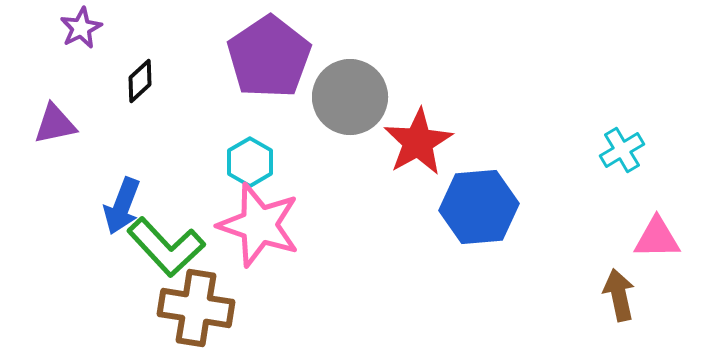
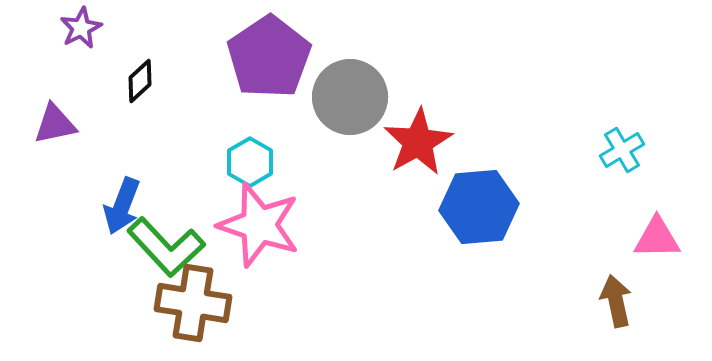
brown arrow: moved 3 px left, 6 px down
brown cross: moved 3 px left, 5 px up
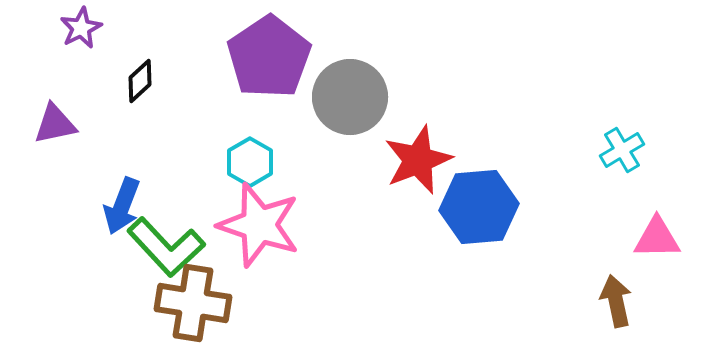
red star: moved 18 px down; rotated 8 degrees clockwise
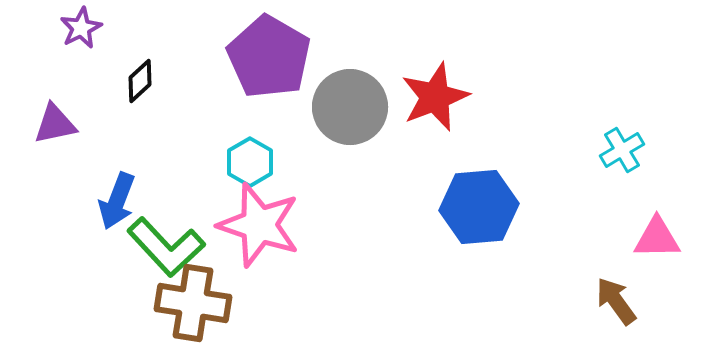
purple pentagon: rotated 8 degrees counterclockwise
gray circle: moved 10 px down
red star: moved 17 px right, 63 px up
blue arrow: moved 5 px left, 5 px up
brown arrow: rotated 24 degrees counterclockwise
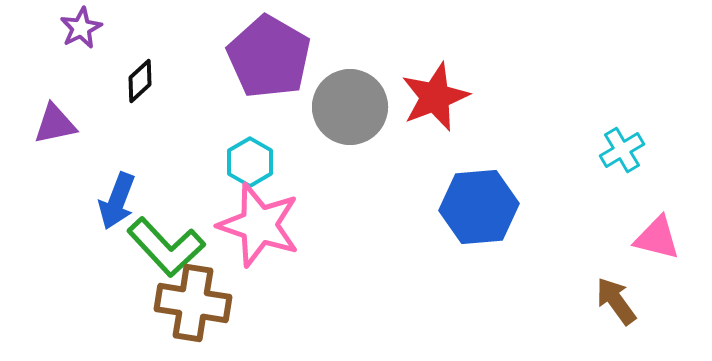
pink triangle: rotated 15 degrees clockwise
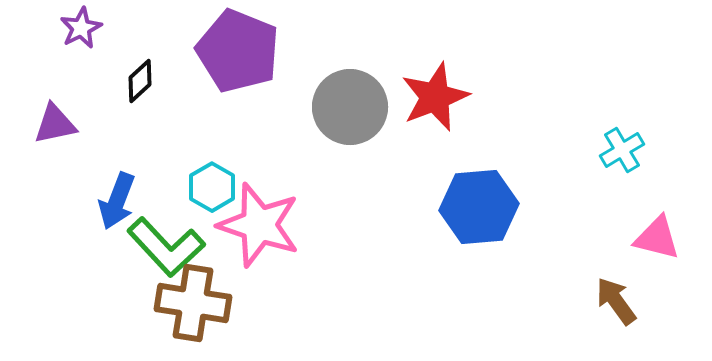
purple pentagon: moved 31 px left, 6 px up; rotated 8 degrees counterclockwise
cyan hexagon: moved 38 px left, 25 px down
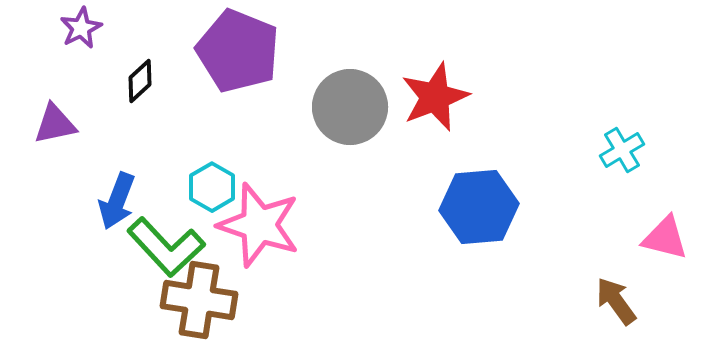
pink triangle: moved 8 px right
brown cross: moved 6 px right, 3 px up
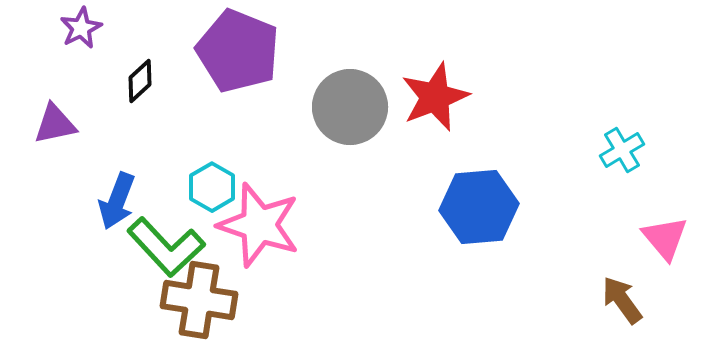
pink triangle: rotated 36 degrees clockwise
brown arrow: moved 6 px right, 1 px up
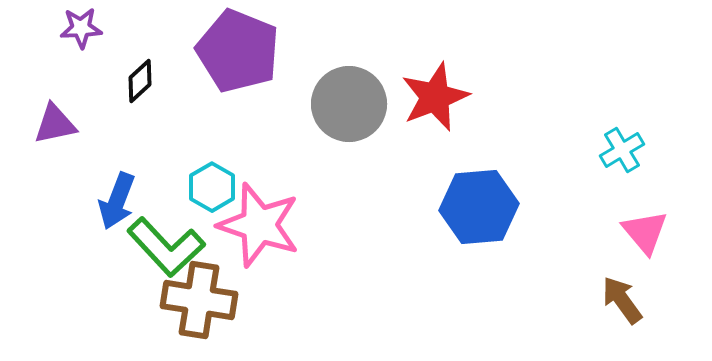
purple star: rotated 24 degrees clockwise
gray circle: moved 1 px left, 3 px up
pink triangle: moved 20 px left, 6 px up
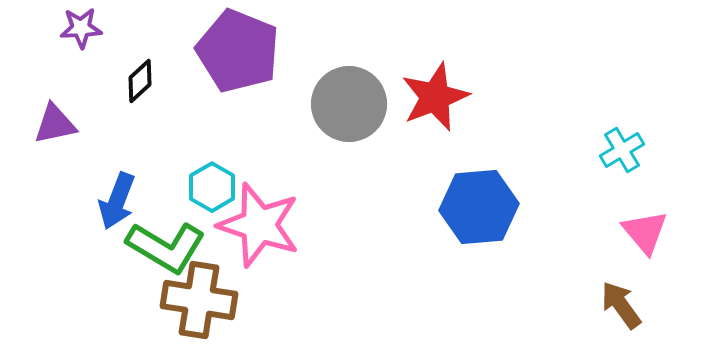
green L-shape: rotated 16 degrees counterclockwise
brown arrow: moved 1 px left, 5 px down
